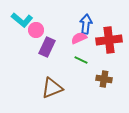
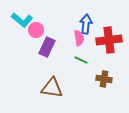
pink semicircle: rotated 105 degrees clockwise
brown triangle: rotated 30 degrees clockwise
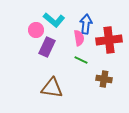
cyan L-shape: moved 32 px right
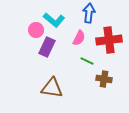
blue arrow: moved 3 px right, 11 px up
pink semicircle: rotated 35 degrees clockwise
green line: moved 6 px right, 1 px down
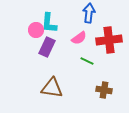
cyan L-shape: moved 5 px left, 3 px down; rotated 55 degrees clockwise
pink semicircle: rotated 28 degrees clockwise
brown cross: moved 11 px down
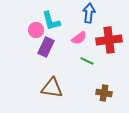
cyan L-shape: moved 2 px right, 2 px up; rotated 20 degrees counterclockwise
purple rectangle: moved 1 px left
brown cross: moved 3 px down
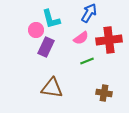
blue arrow: rotated 24 degrees clockwise
cyan L-shape: moved 2 px up
pink semicircle: moved 2 px right
green line: rotated 48 degrees counterclockwise
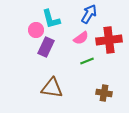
blue arrow: moved 1 px down
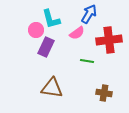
pink semicircle: moved 4 px left, 5 px up
green line: rotated 32 degrees clockwise
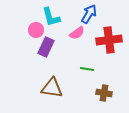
cyan L-shape: moved 2 px up
green line: moved 8 px down
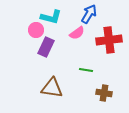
cyan L-shape: rotated 60 degrees counterclockwise
green line: moved 1 px left, 1 px down
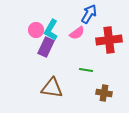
cyan L-shape: moved 13 px down; rotated 105 degrees clockwise
